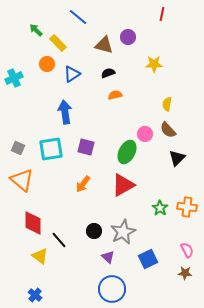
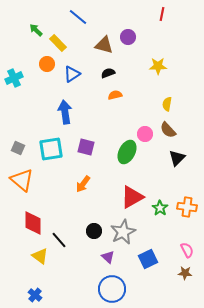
yellow star: moved 4 px right, 2 px down
red triangle: moved 9 px right, 12 px down
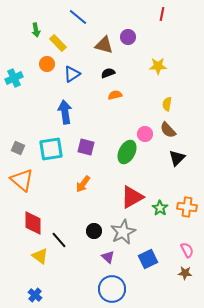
green arrow: rotated 144 degrees counterclockwise
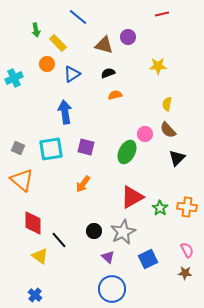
red line: rotated 64 degrees clockwise
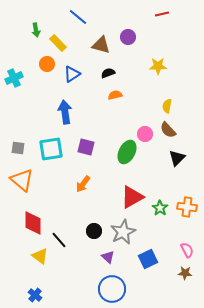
brown triangle: moved 3 px left
yellow semicircle: moved 2 px down
gray square: rotated 16 degrees counterclockwise
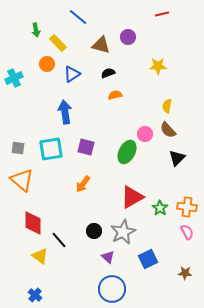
pink semicircle: moved 18 px up
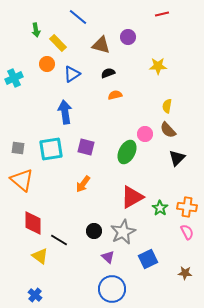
black line: rotated 18 degrees counterclockwise
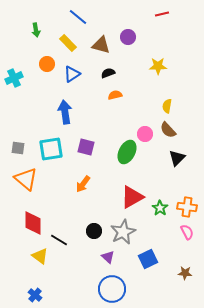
yellow rectangle: moved 10 px right
orange triangle: moved 4 px right, 1 px up
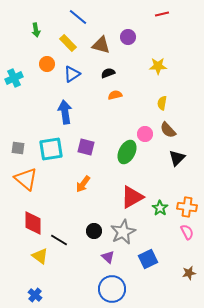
yellow semicircle: moved 5 px left, 3 px up
brown star: moved 4 px right; rotated 16 degrees counterclockwise
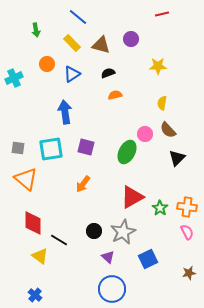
purple circle: moved 3 px right, 2 px down
yellow rectangle: moved 4 px right
